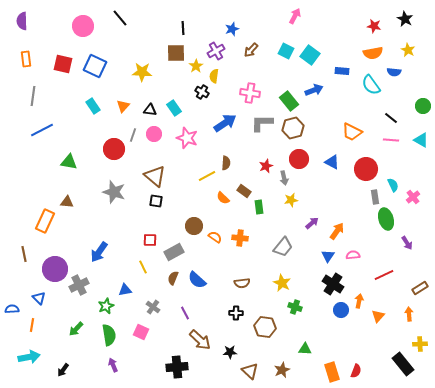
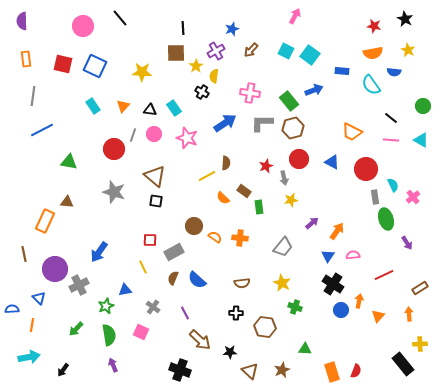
black cross at (177, 367): moved 3 px right, 3 px down; rotated 25 degrees clockwise
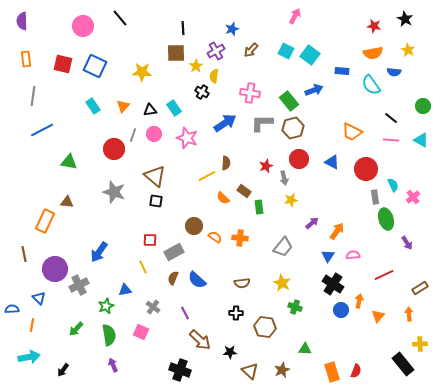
black triangle at (150, 110): rotated 16 degrees counterclockwise
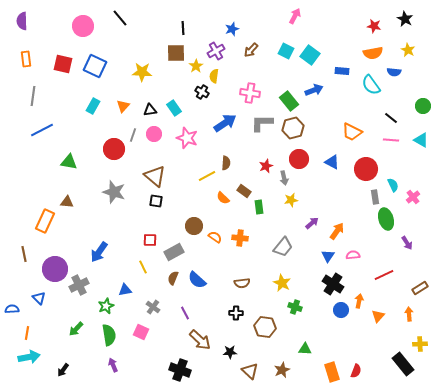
cyan rectangle at (93, 106): rotated 63 degrees clockwise
orange line at (32, 325): moved 5 px left, 8 px down
